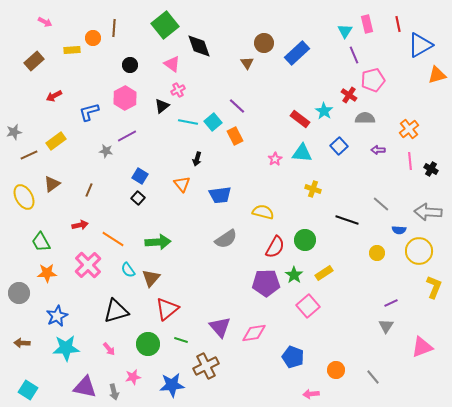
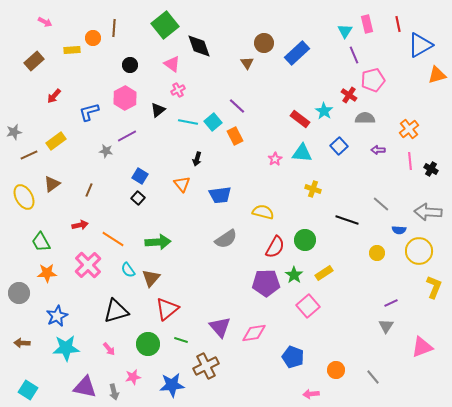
red arrow at (54, 96): rotated 21 degrees counterclockwise
black triangle at (162, 106): moved 4 px left, 4 px down
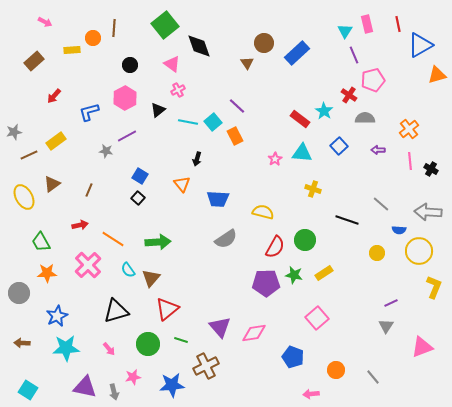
blue trapezoid at (220, 195): moved 2 px left, 4 px down; rotated 10 degrees clockwise
green star at (294, 275): rotated 24 degrees counterclockwise
pink square at (308, 306): moved 9 px right, 12 px down
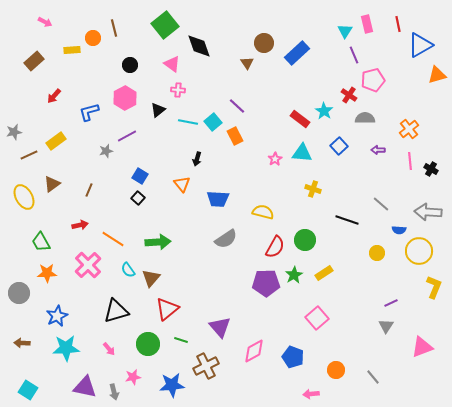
brown line at (114, 28): rotated 18 degrees counterclockwise
pink cross at (178, 90): rotated 32 degrees clockwise
gray star at (106, 151): rotated 24 degrees counterclockwise
green star at (294, 275): rotated 30 degrees clockwise
pink diamond at (254, 333): moved 18 px down; rotated 20 degrees counterclockwise
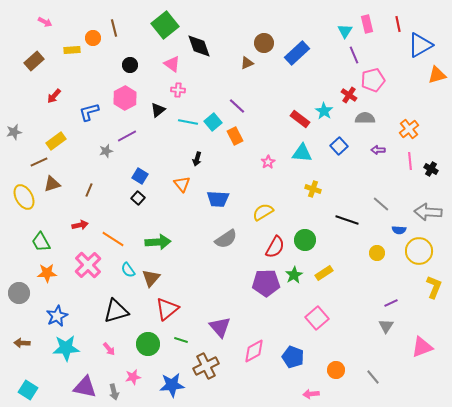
brown triangle at (247, 63): rotated 40 degrees clockwise
brown line at (29, 155): moved 10 px right, 7 px down
pink star at (275, 159): moved 7 px left, 3 px down
brown triangle at (52, 184): rotated 18 degrees clockwise
yellow semicircle at (263, 212): rotated 45 degrees counterclockwise
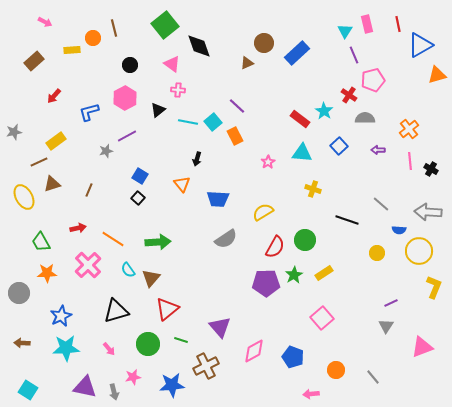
red arrow at (80, 225): moved 2 px left, 3 px down
blue star at (57, 316): moved 4 px right
pink square at (317, 318): moved 5 px right
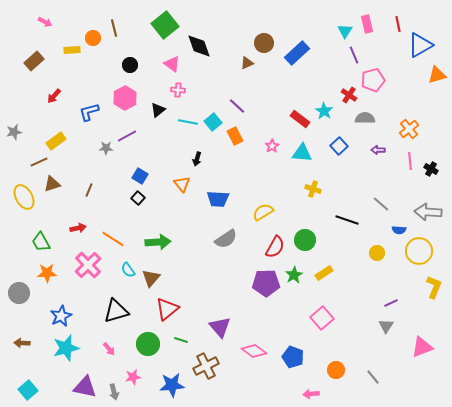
gray star at (106, 151): moved 3 px up; rotated 16 degrees clockwise
pink star at (268, 162): moved 4 px right, 16 px up
cyan star at (66, 348): rotated 12 degrees counterclockwise
pink diamond at (254, 351): rotated 65 degrees clockwise
cyan square at (28, 390): rotated 18 degrees clockwise
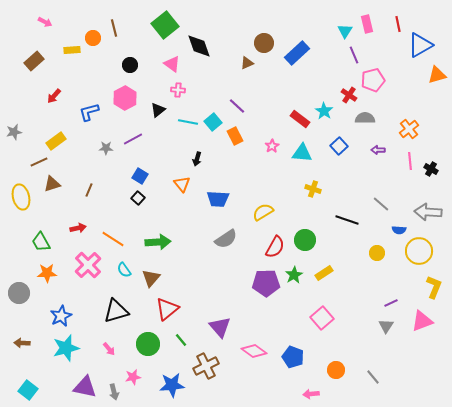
purple line at (127, 136): moved 6 px right, 3 px down
yellow ellipse at (24, 197): moved 3 px left; rotated 15 degrees clockwise
cyan semicircle at (128, 270): moved 4 px left
green line at (181, 340): rotated 32 degrees clockwise
pink triangle at (422, 347): moved 26 px up
cyan square at (28, 390): rotated 12 degrees counterclockwise
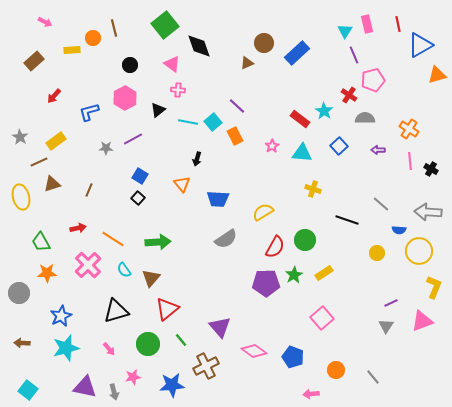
orange cross at (409, 129): rotated 18 degrees counterclockwise
gray star at (14, 132): moved 6 px right, 5 px down; rotated 28 degrees counterclockwise
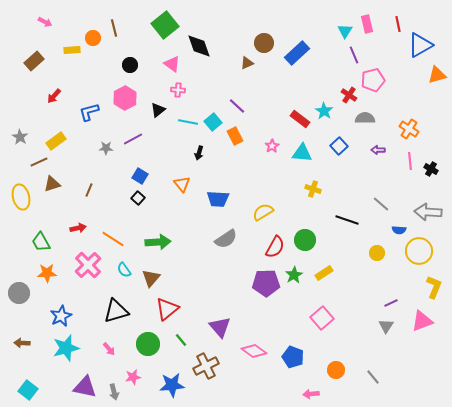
black arrow at (197, 159): moved 2 px right, 6 px up
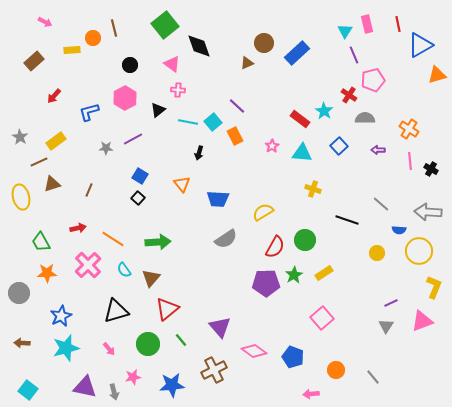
brown cross at (206, 366): moved 8 px right, 4 px down
